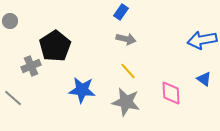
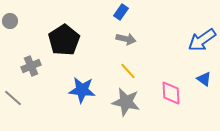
blue arrow: rotated 24 degrees counterclockwise
black pentagon: moved 9 px right, 6 px up
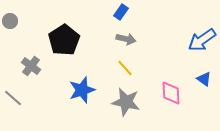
gray cross: rotated 30 degrees counterclockwise
yellow line: moved 3 px left, 3 px up
blue star: rotated 24 degrees counterclockwise
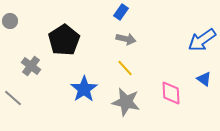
blue star: moved 2 px right, 1 px up; rotated 16 degrees counterclockwise
